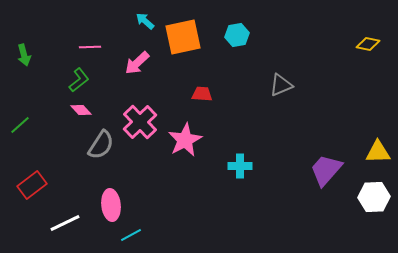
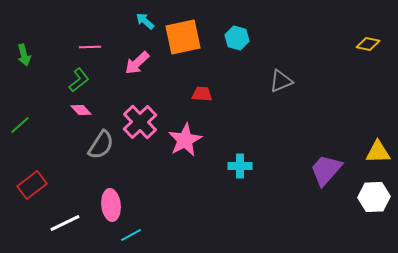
cyan hexagon: moved 3 px down; rotated 25 degrees clockwise
gray triangle: moved 4 px up
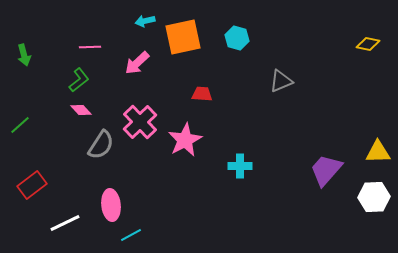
cyan arrow: rotated 54 degrees counterclockwise
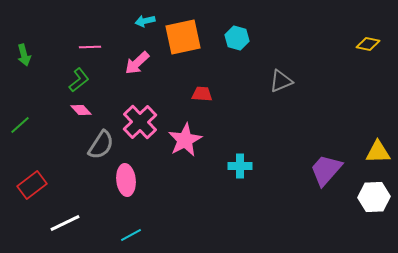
pink ellipse: moved 15 px right, 25 px up
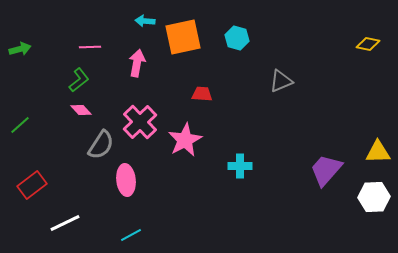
cyan arrow: rotated 18 degrees clockwise
green arrow: moved 4 px left, 6 px up; rotated 90 degrees counterclockwise
pink arrow: rotated 144 degrees clockwise
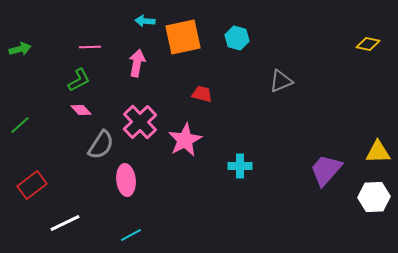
green L-shape: rotated 10 degrees clockwise
red trapezoid: rotated 10 degrees clockwise
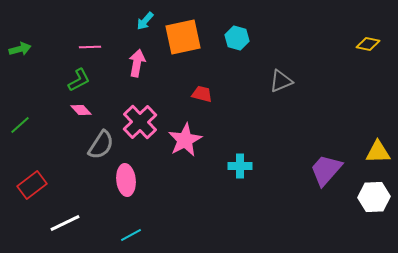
cyan arrow: rotated 54 degrees counterclockwise
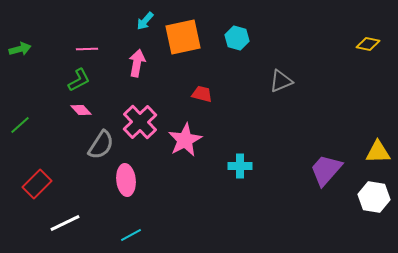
pink line: moved 3 px left, 2 px down
red rectangle: moved 5 px right, 1 px up; rotated 8 degrees counterclockwise
white hexagon: rotated 12 degrees clockwise
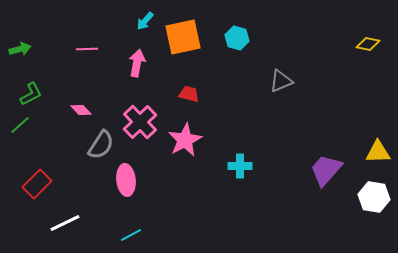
green L-shape: moved 48 px left, 14 px down
red trapezoid: moved 13 px left
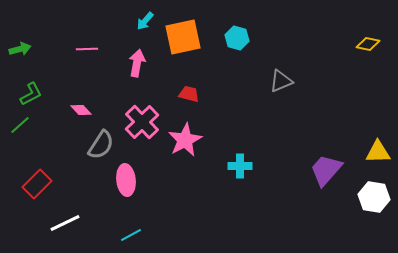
pink cross: moved 2 px right
